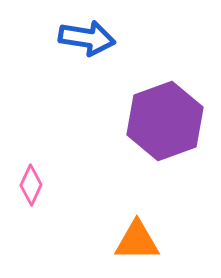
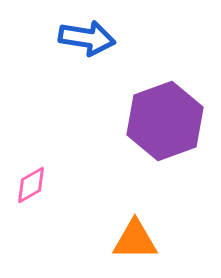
pink diamond: rotated 36 degrees clockwise
orange triangle: moved 2 px left, 1 px up
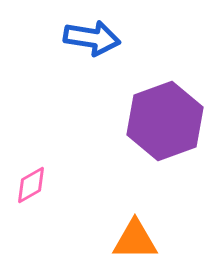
blue arrow: moved 5 px right
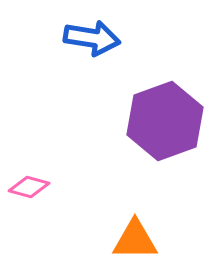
pink diamond: moved 2 px left, 2 px down; rotated 45 degrees clockwise
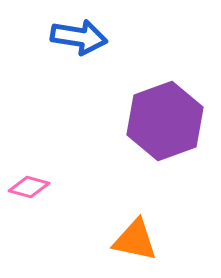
blue arrow: moved 13 px left, 1 px up
orange triangle: rotated 12 degrees clockwise
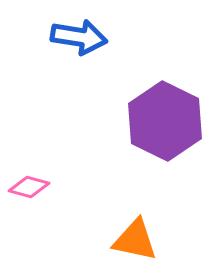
purple hexagon: rotated 14 degrees counterclockwise
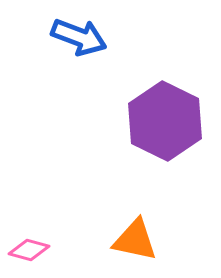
blue arrow: rotated 12 degrees clockwise
pink diamond: moved 63 px down
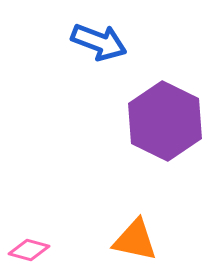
blue arrow: moved 20 px right, 5 px down
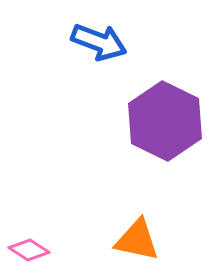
orange triangle: moved 2 px right
pink diamond: rotated 18 degrees clockwise
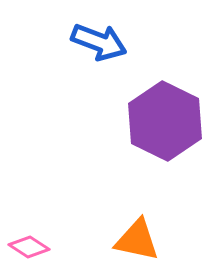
pink diamond: moved 3 px up
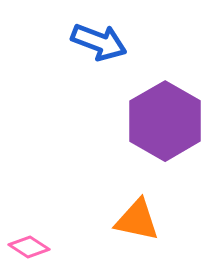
purple hexagon: rotated 4 degrees clockwise
orange triangle: moved 20 px up
